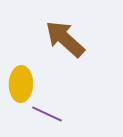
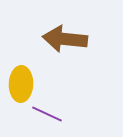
brown arrow: rotated 36 degrees counterclockwise
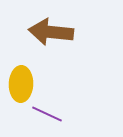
brown arrow: moved 14 px left, 7 px up
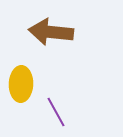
purple line: moved 9 px right, 2 px up; rotated 36 degrees clockwise
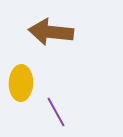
yellow ellipse: moved 1 px up
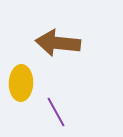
brown arrow: moved 7 px right, 11 px down
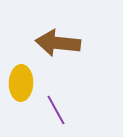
purple line: moved 2 px up
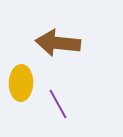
purple line: moved 2 px right, 6 px up
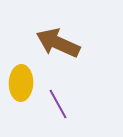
brown arrow: rotated 18 degrees clockwise
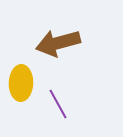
brown arrow: rotated 39 degrees counterclockwise
